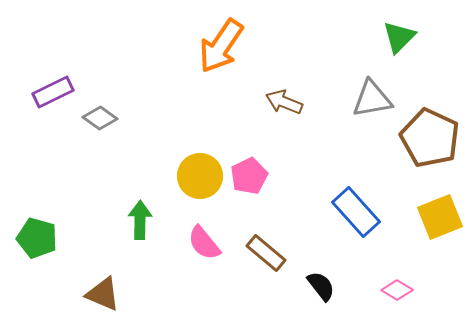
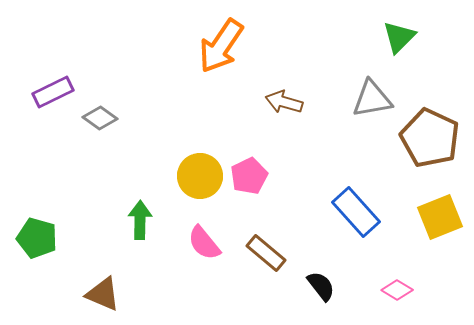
brown arrow: rotated 6 degrees counterclockwise
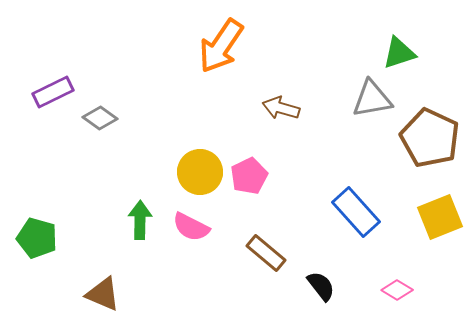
green triangle: moved 16 px down; rotated 27 degrees clockwise
brown arrow: moved 3 px left, 6 px down
yellow circle: moved 4 px up
pink semicircle: moved 13 px left, 16 px up; rotated 24 degrees counterclockwise
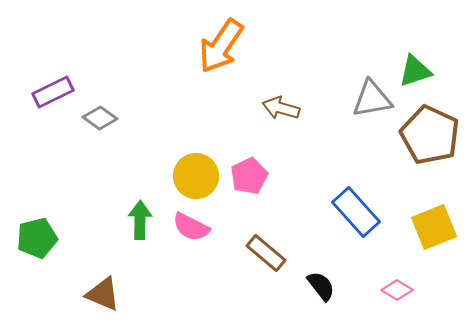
green triangle: moved 16 px right, 18 px down
brown pentagon: moved 3 px up
yellow circle: moved 4 px left, 4 px down
yellow square: moved 6 px left, 10 px down
green pentagon: rotated 30 degrees counterclockwise
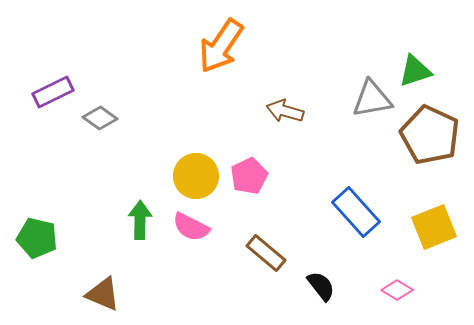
brown arrow: moved 4 px right, 3 px down
green pentagon: rotated 27 degrees clockwise
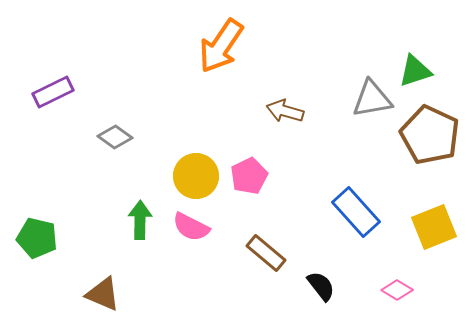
gray diamond: moved 15 px right, 19 px down
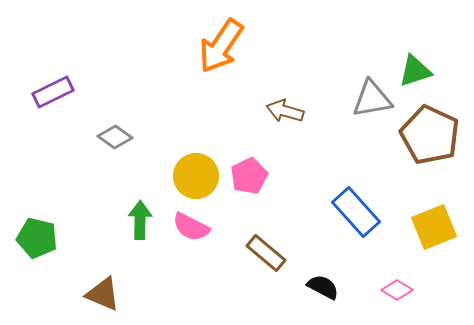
black semicircle: moved 2 px right, 1 px down; rotated 24 degrees counterclockwise
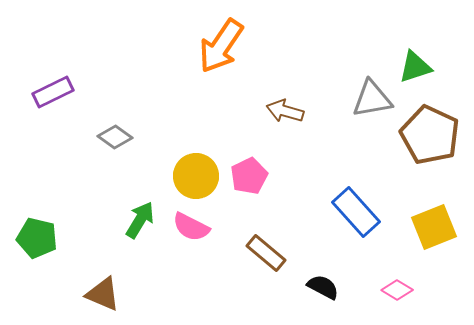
green triangle: moved 4 px up
green arrow: rotated 30 degrees clockwise
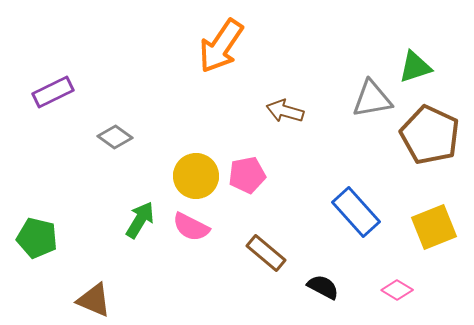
pink pentagon: moved 2 px left, 1 px up; rotated 15 degrees clockwise
brown triangle: moved 9 px left, 6 px down
